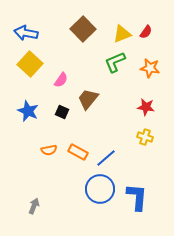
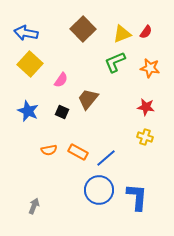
blue circle: moved 1 px left, 1 px down
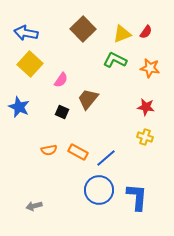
green L-shape: moved 2 px up; rotated 50 degrees clockwise
blue star: moved 9 px left, 4 px up
gray arrow: rotated 126 degrees counterclockwise
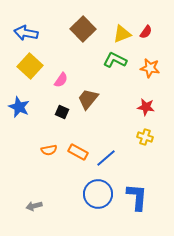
yellow square: moved 2 px down
blue circle: moved 1 px left, 4 px down
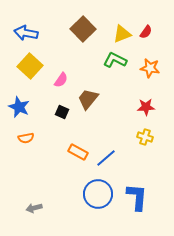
red star: rotated 12 degrees counterclockwise
orange semicircle: moved 23 px left, 12 px up
gray arrow: moved 2 px down
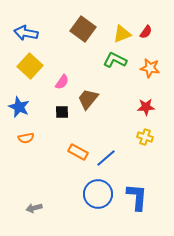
brown square: rotated 10 degrees counterclockwise
pink semicircle: moved 1 px right, 2 px down
black square: rotated 24 degrees counterclockwise
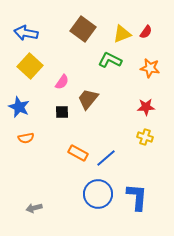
green L-shape: moved 5 px left
orange rectangle: moved 1 px down
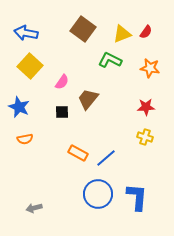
orange semicircle: moved 1 px left, 1 px down
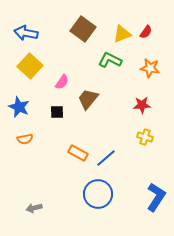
red star: moved 4 px left, 2 px up
black square: moved 5 px left
blue L-shape: moved 19 px right; rotated 28 degrees clockwise
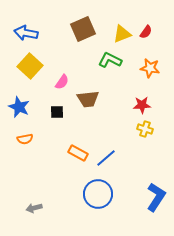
brown square: rotated 30 degrees clockwise
brown trapezoid: rotated 135 degrees counterclockwise
yellow cross: moved 8 px up
